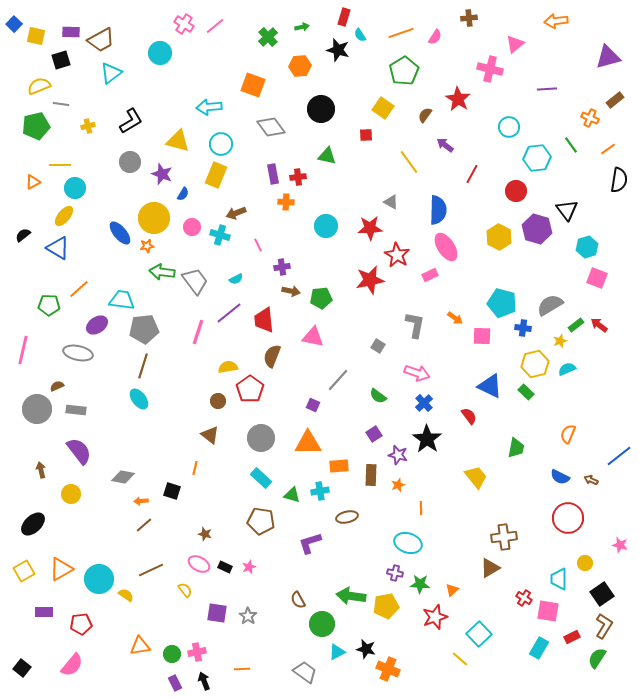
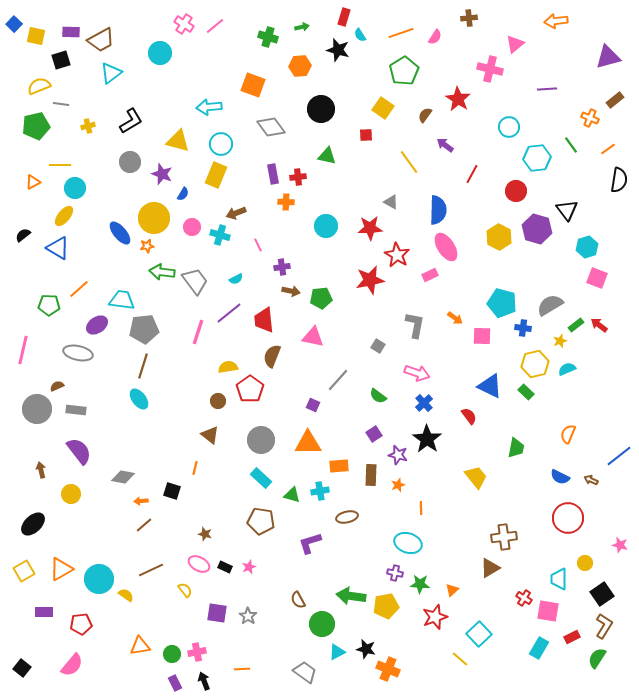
green cross at (268, 37): rotated 30 degrees counterclockwise
gray circle at (261, 438): moved 2 px down
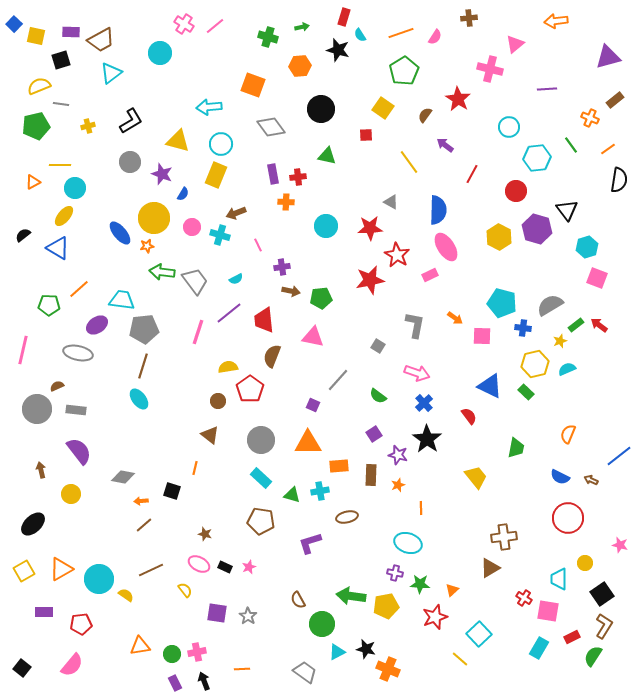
green semicircle at (597, 658): moved 4 px left, 2 px up
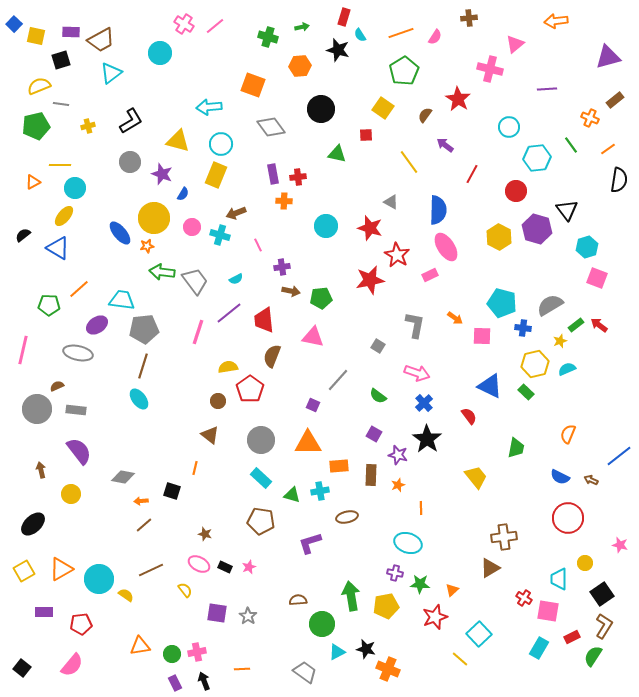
green triangle at (327, 156): moved 10 px right, 2 px up
orange cross at (286, 202): moved 2 px left, 1 px up
red star at (370, 228): rotated 20 degrees clockwise
purple square at (374, 434): rotated 28 degrees counterclockwise
green arrow at (351, 596): rotated 72 degrees clockwise
brown semicircle at (298, 600): rotated 114 degrees clockwise
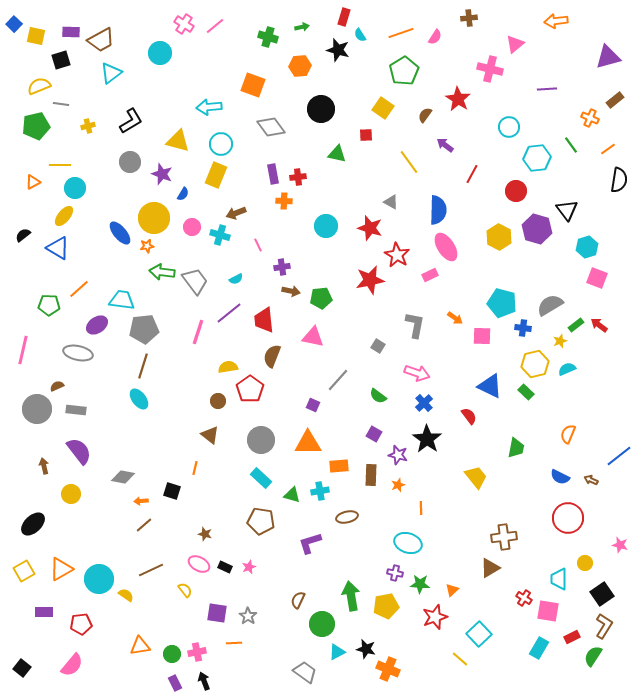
brown arrow at (41, 470): moved 3 px right, 4 px up
brown semicircle at (298, 600): rotated 60 degrees counterclockwise
orange line at (242, 669): moved 8 px left, 26 px up
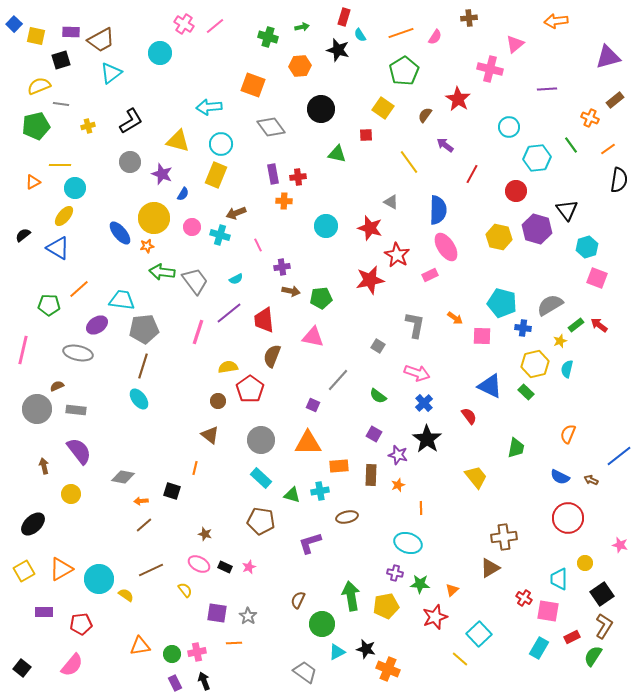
yellow hexagon at (499, 237): rotated 15 degrees counterclockwise
cyan semicircle at (567, 369): rotated 54 degrees counterclockwise
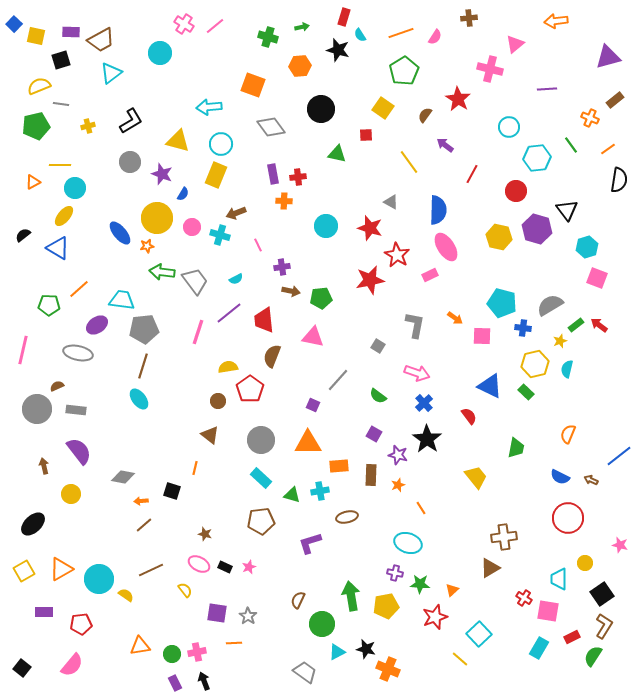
yellow circle at (154, 218): moved 3 px right
orange line at (421, 508): rotated 32 degrees counterclockwise
brown pentagon at (261, 521): rotated 16 degrees counterclockwise
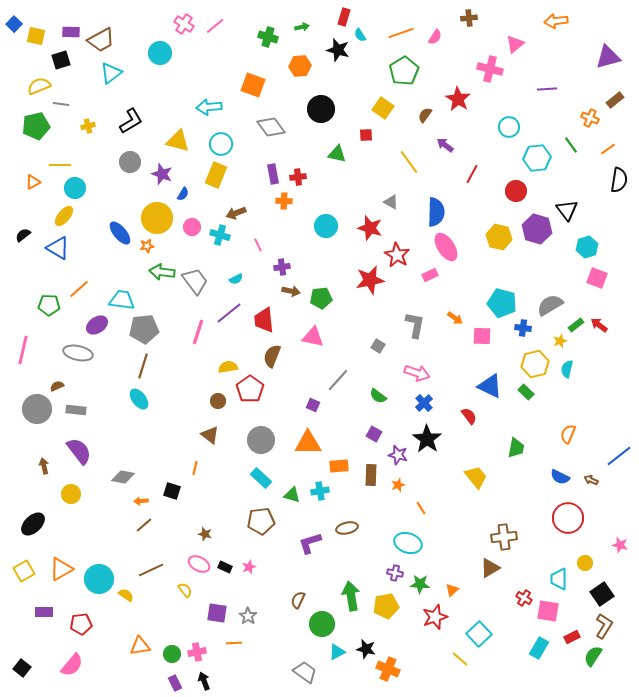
blue semicircle at (438, 210): moved 2 px left, 2 px down
brown ellipse at (347, 517): moved 11 px down
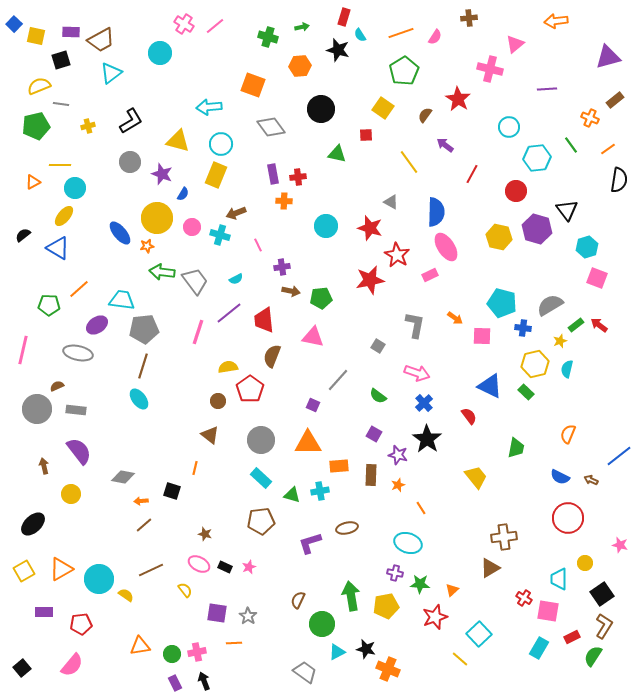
black square at (22, 668): rotated 12 degrees clockwise
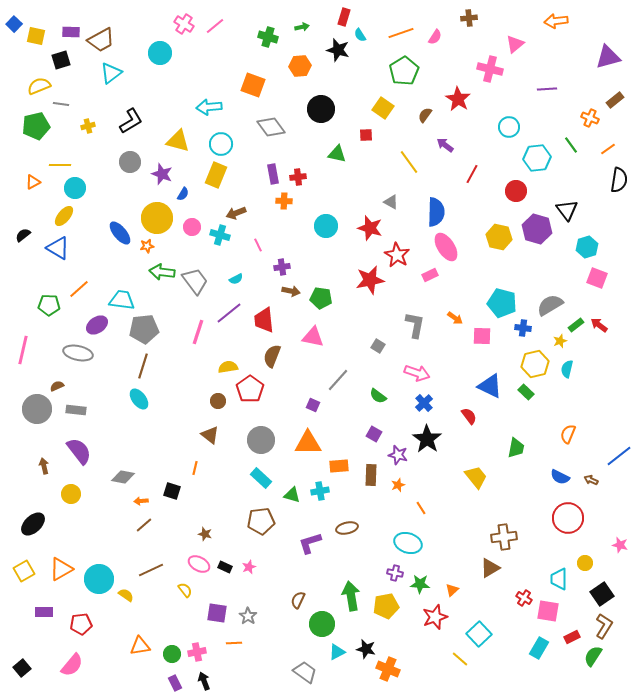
green pentagon at (321, 298): rotated 15 degrees clockwise
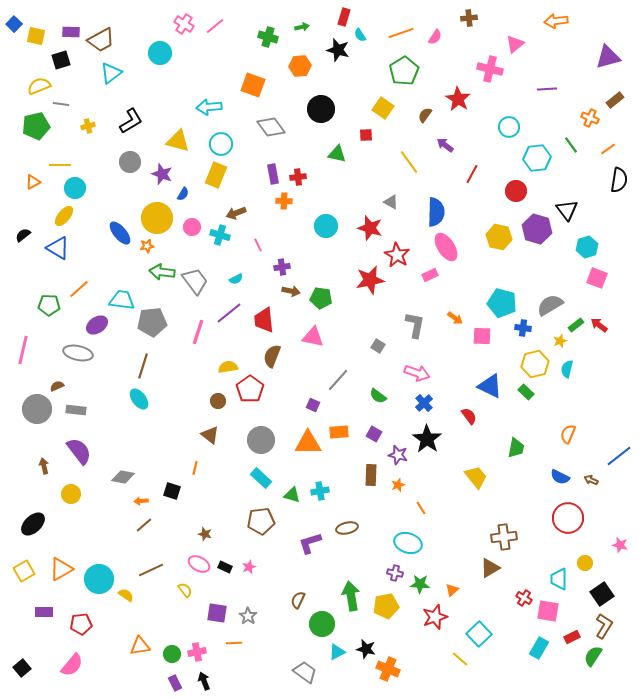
gray pentagon at (144, 329): moved 8 px right, 7 px up
orange rectangle at (339, 466): moved 34 px up
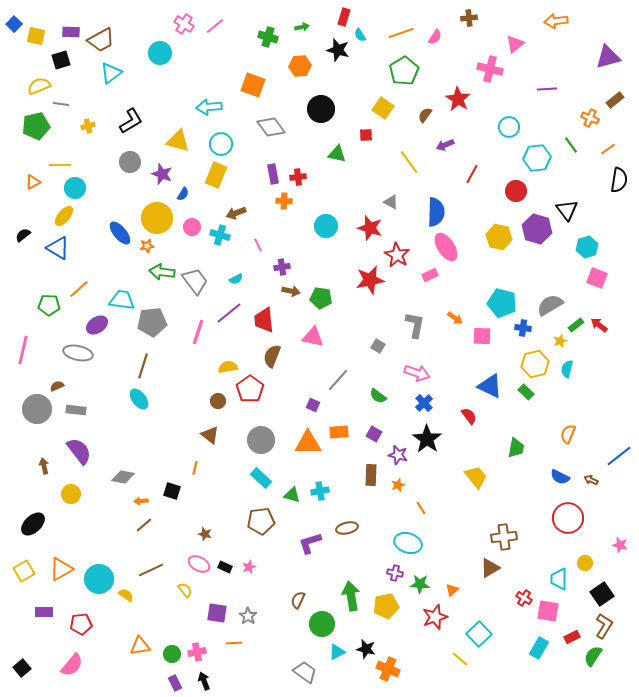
purple arrow at (445, 145): rotated 60 degrees counterclockwise
